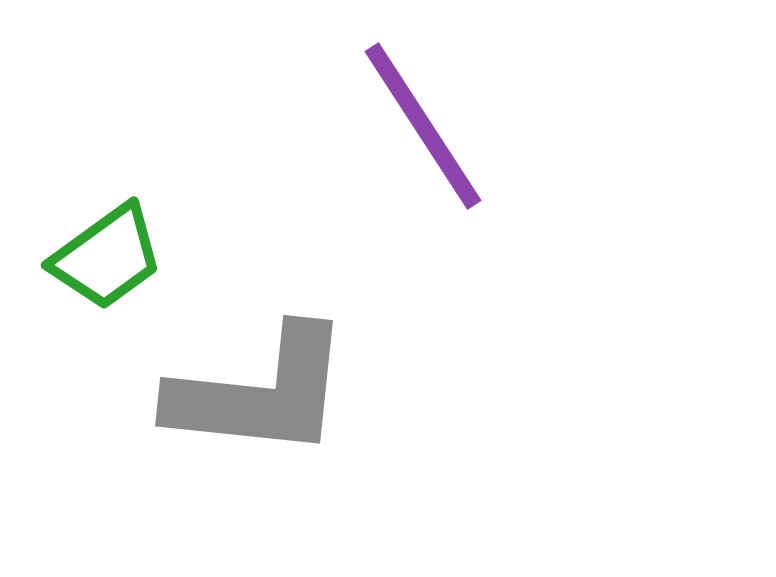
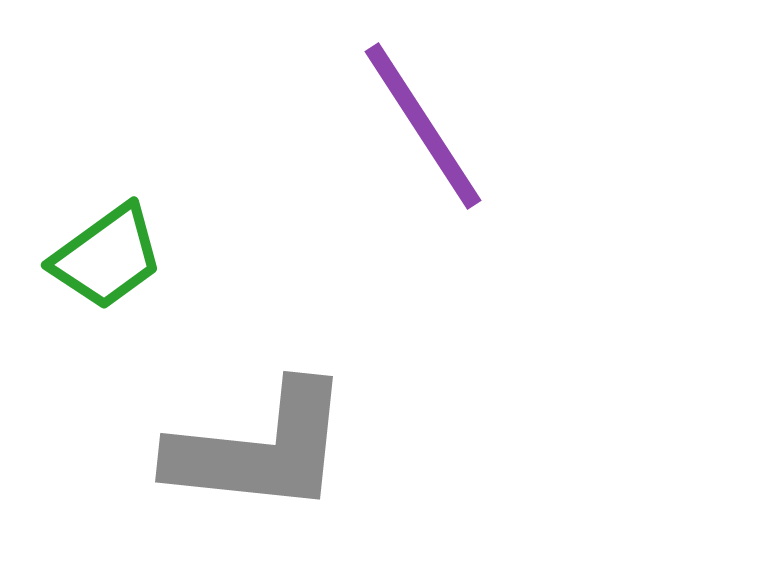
gray L-shape: moved 56 px down
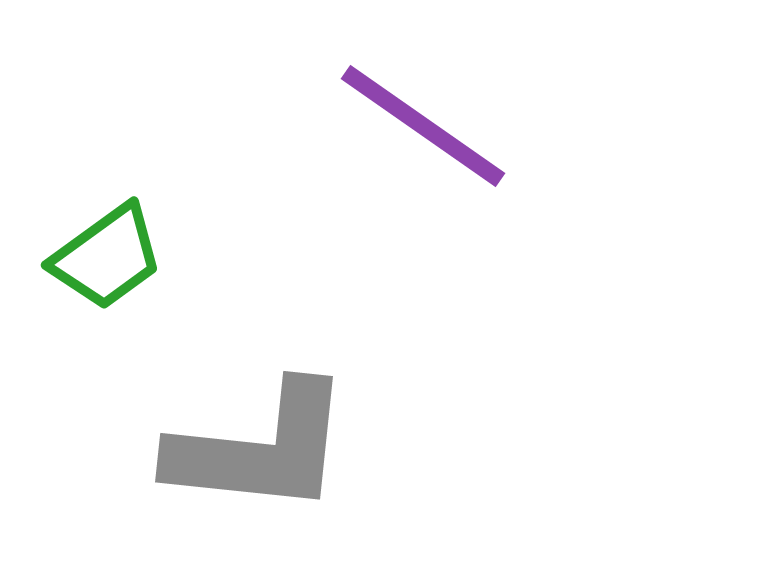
purple line: rotated 22 degrees counterclockwise
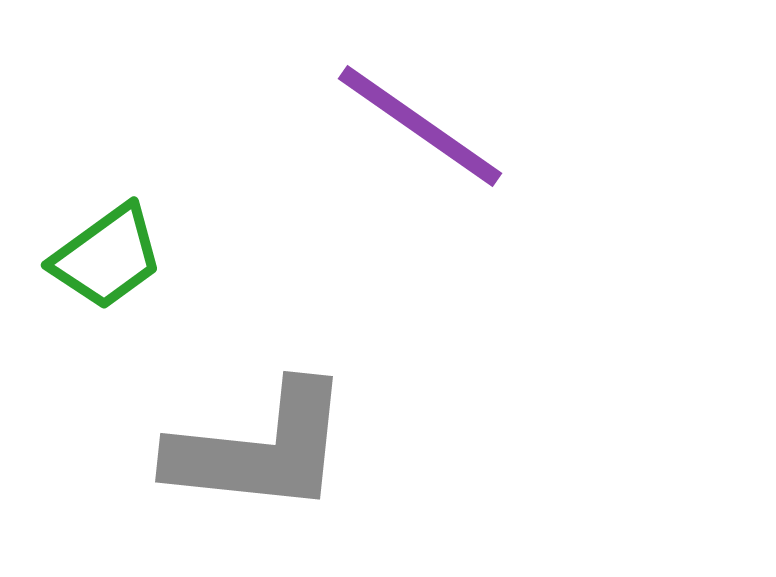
purple line: moved 3 px left
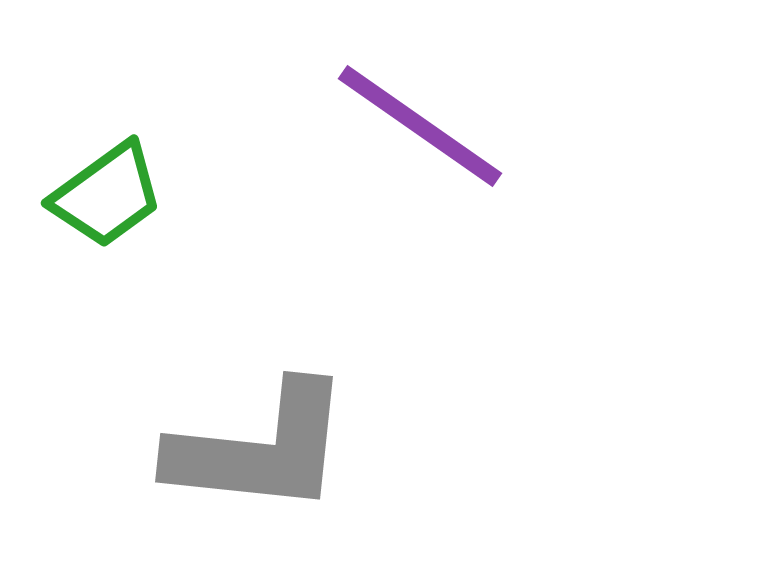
green trapezoid: moved 62 px up
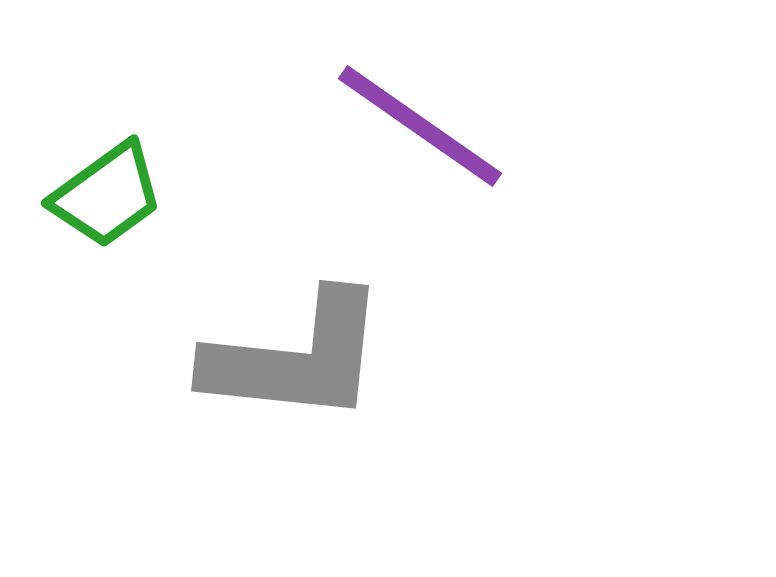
gray L-shape: moved 36 px right, 91 px up
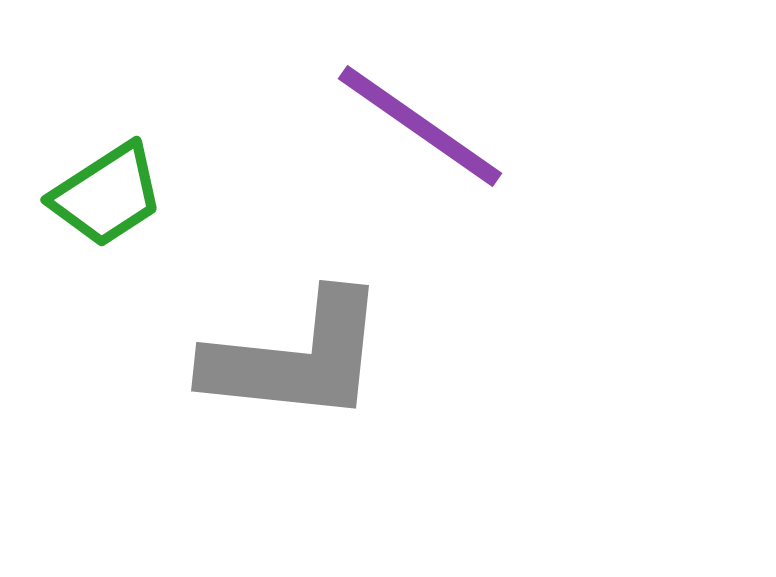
green trapezoid: rotated 3 degrees clockwise
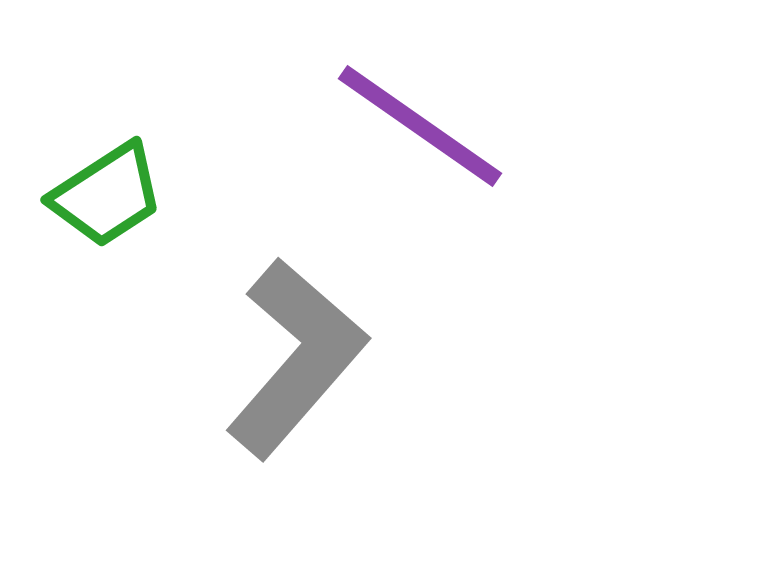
gray L-shape: rotated 55 degrees counterclockwise
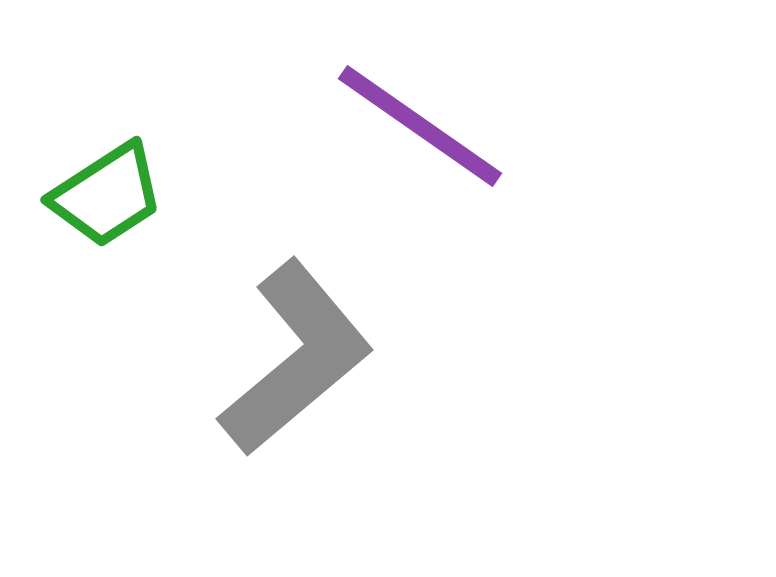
gray L-shape: rotated 9 degrees clockwise
